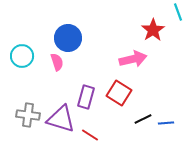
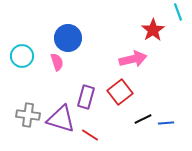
red square: moved 1 px right, 1 px up; rotated 20 degrees clockwise
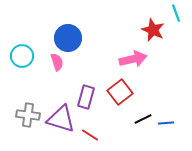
cyan line: moved 2 px left, 1 px down
red star: rotated 15 degrees counterclockwise
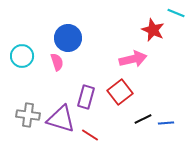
cyan line: rotated 48 degrees counterclockwise
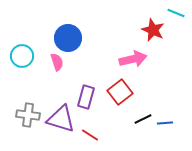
blue line: moved 1 px left
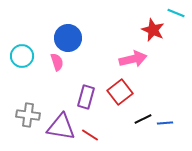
purple triangle: moved 8 px down; rotated 8 degrees counterclockwise
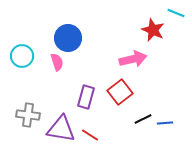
purple triangle: moved 2 px down
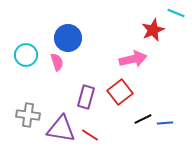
red star: rotated 25 degrees clockwise
cyan circle: moved 4 px right, 1 px up
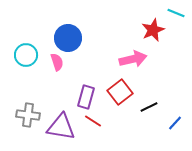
black line: moved 6 px right, 12 px up
blue line: moved 10 px right; rotated 42 degrees counterclockwise
purple triangle: moved 2 px up
red line: moved 3 px right, 14 px up
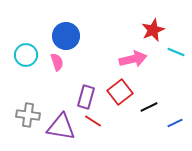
cyan line: moved 39 px down
blue circle: moved 2 px left, 2 px up
blue line: rotated 21 degrees clockwise
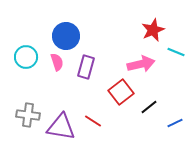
cyan circle: moved 2 px down
pink arrow: moved 8 px right, 5 px down
red square: moved 1 px right
purple rectangle: moved 30 px up
black line: rotated 12 degrees counterclockwise
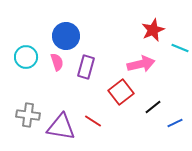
cyan line: moved 4 px right, 4 px up
black line: moved 4 px right
